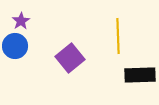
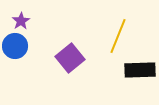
yellow line: rotated 24 degrees clockwise
black rectangle: moved 5 px up
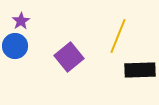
purple square: moved 1 px left, 1 px up
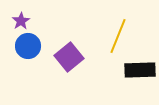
blue circle: moved 13 px right
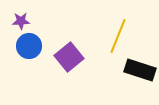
purple star: rotated 30 degrees clockwise
blue circle: moved 1 px right
black rectangle: rotated 20 degrees clockwise
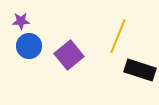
purple square: moved 2 px up
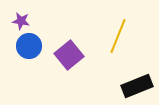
purple star: rotated 12 degrees clockwise
black rectangle: moved 3 px left, 16 px down; rotated 40 degrees counterclockwise
